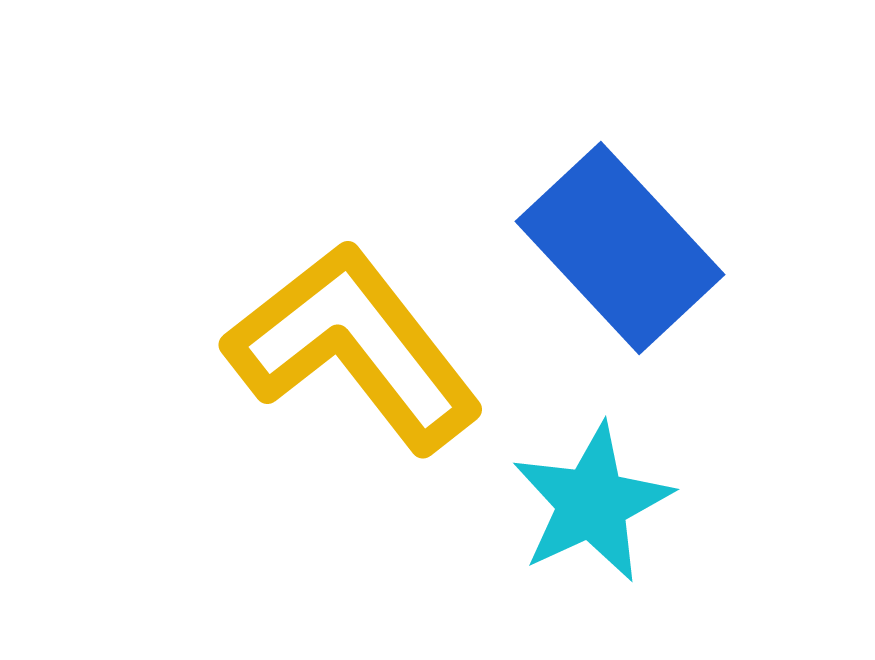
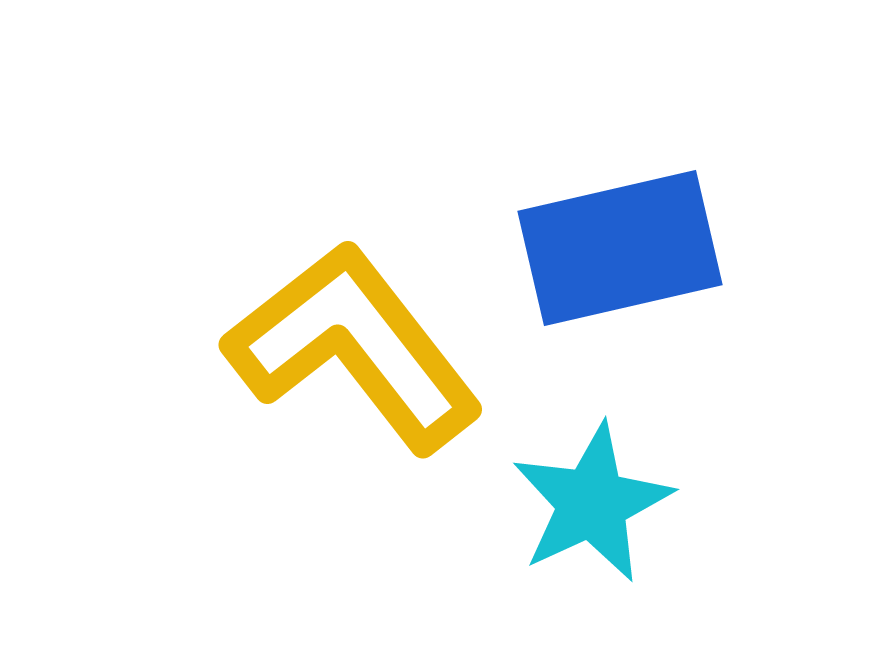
blue rectangle: rotated 60 degrees counterclockwise
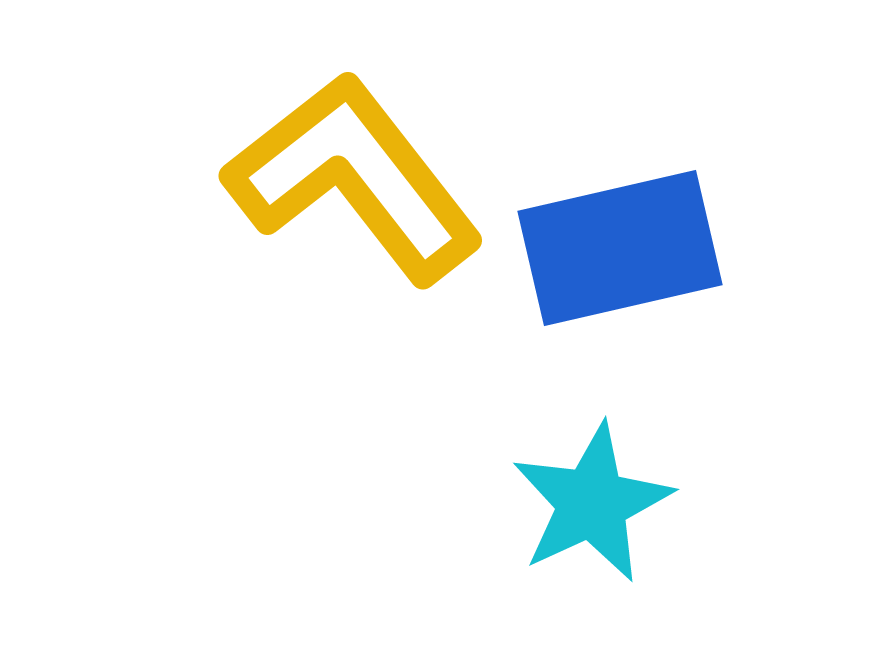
yellow L-shape: moved 169 px up
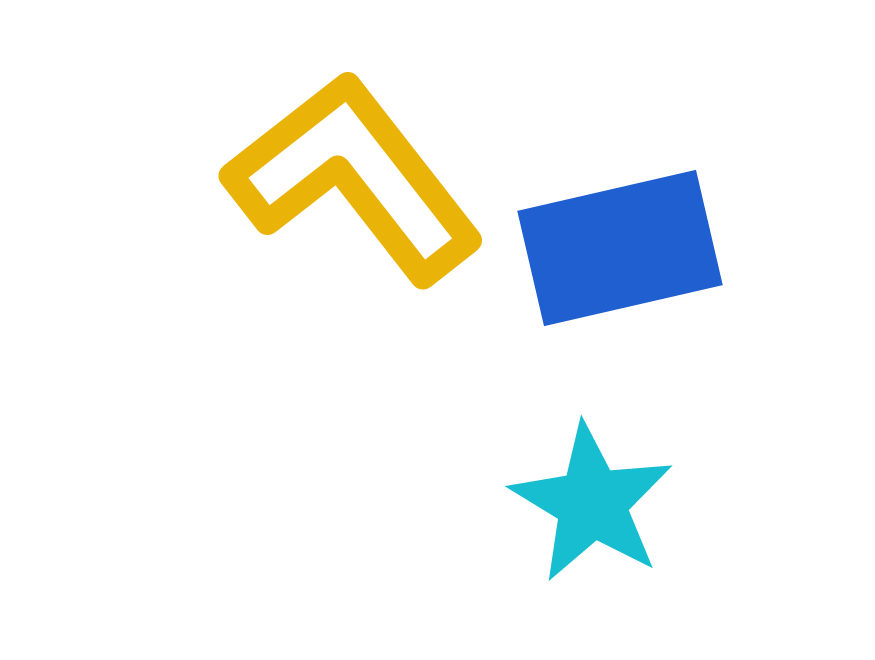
cyan star: rotated 16 degrees counterclockwise
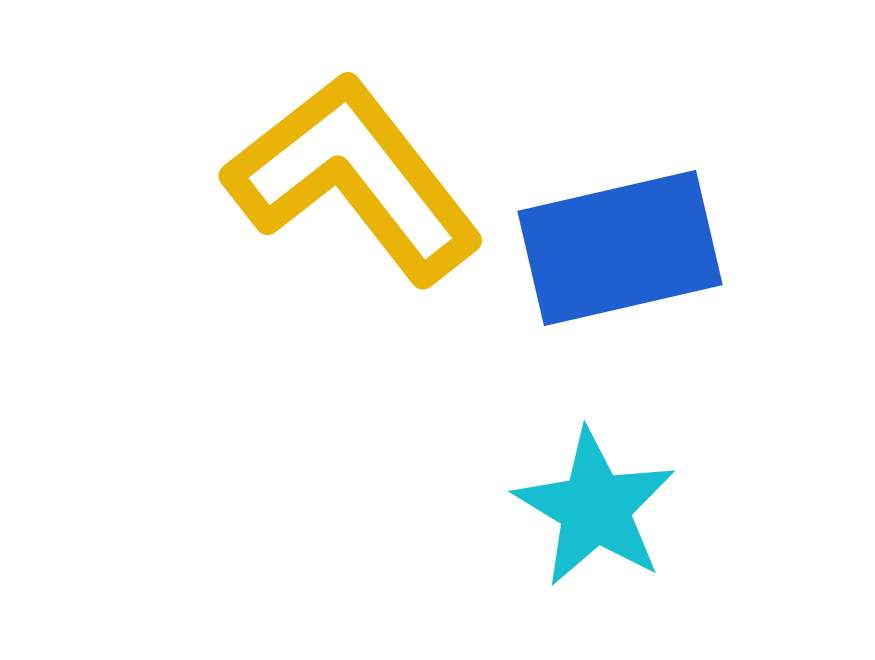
cyan star: moved 3 px right, 5 px down
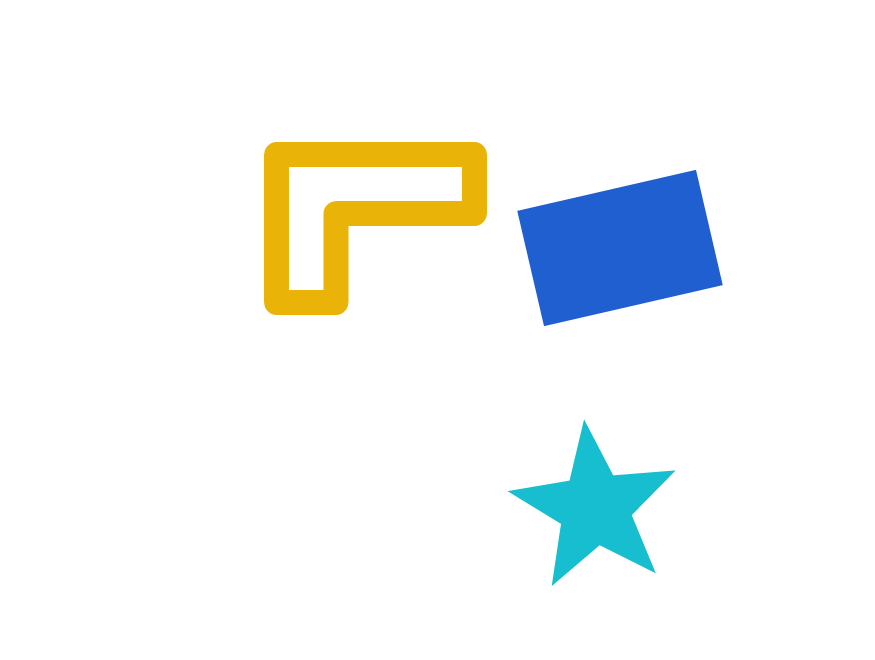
yellow L-shape: moved 29 px down; rotated 52 degrees counterclockwise
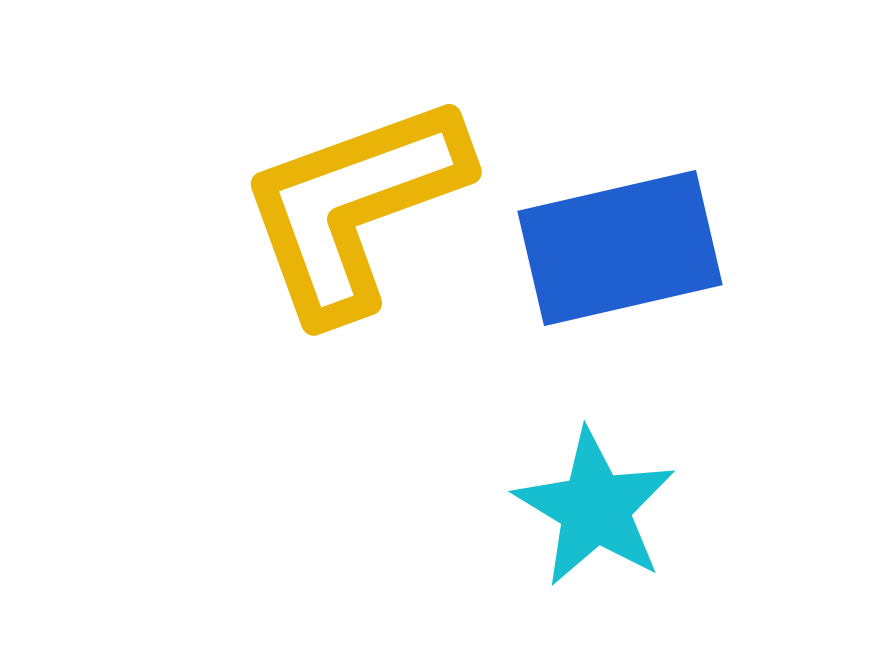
yellow L-shape: rotated 20 degrees counterclockwise
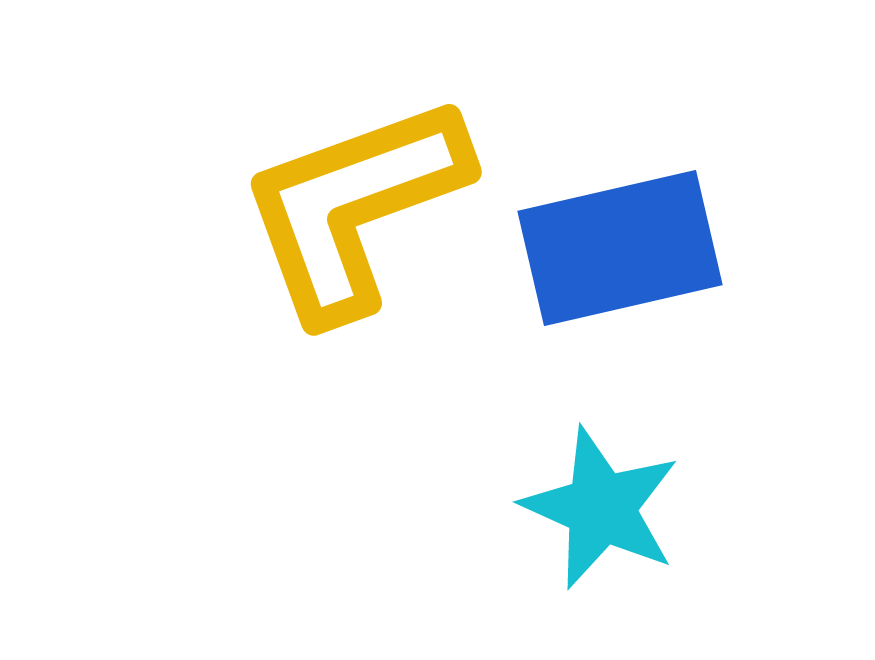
cyan star: moved 6 px right; rotated 7 degrees counterclockwise
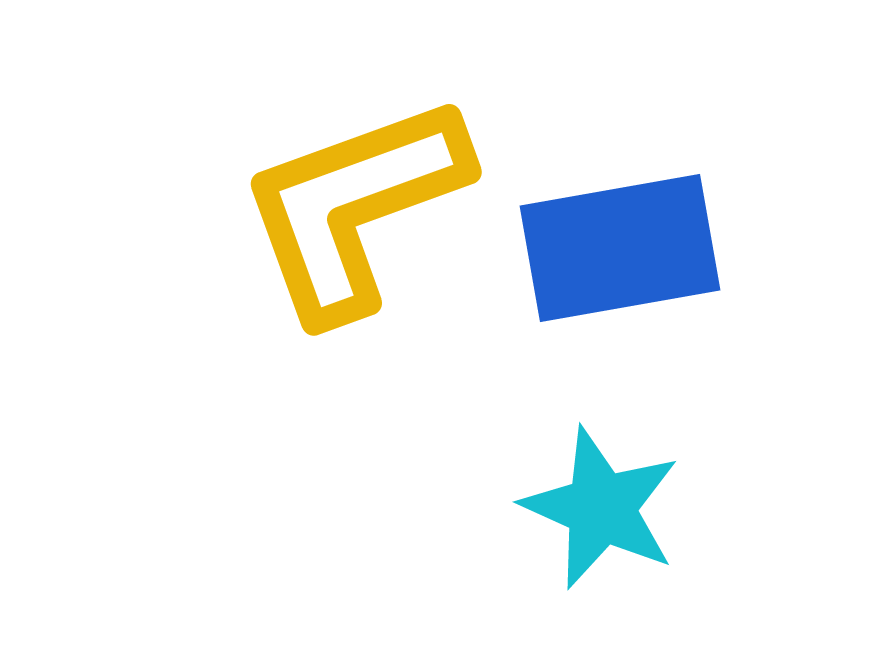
blue rectangle: rotated 3 degrees clockwise
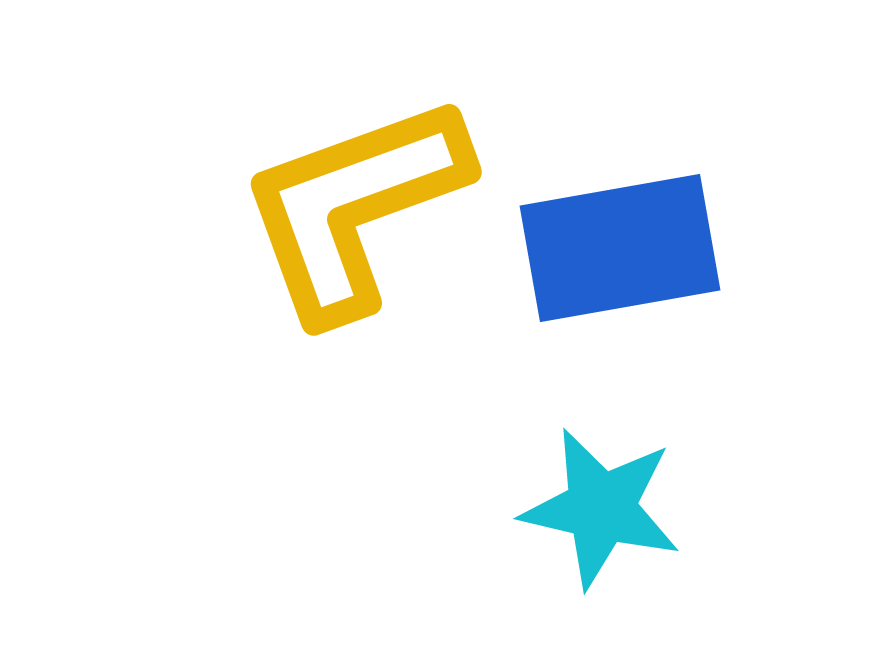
cyan star: rotated 11 degrees counterclockwise
